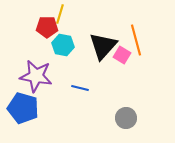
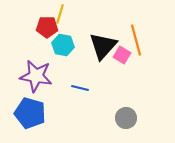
blue pentagon: moved 7 px right, 5 px down
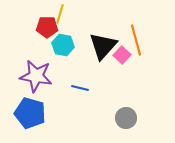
pink square: rotated 12 degrees clockwise
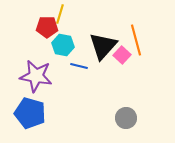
blue line: moved 1 px left, 22 px up
